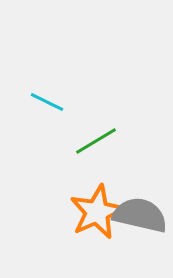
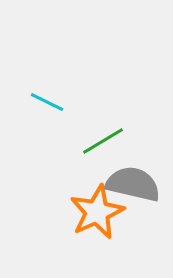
green line: moved 7 px right
gray semicircle: moved 7 px left, 31 px up
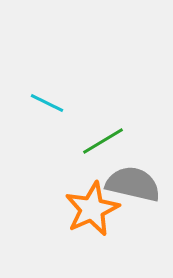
cyan line: moved 1 px down
orange star: moved 5 px left, 3 px up
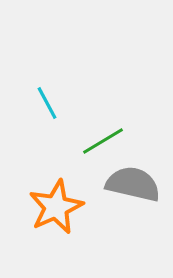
cyan line: rotated 36 degrees clockwise
orange star: moved 36 px left, 2 px up
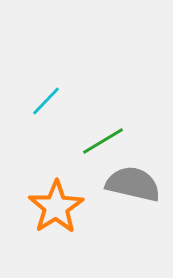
cyan line: moved 1 px left, 2 px up; rotated 72 degrees clockwise
orange star: rotated 8 degrees counterclockwise
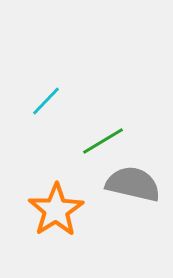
orange star: moved 3 px down
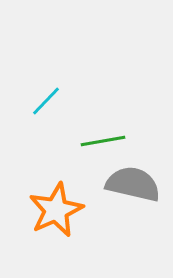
green line: rotated 21 degrees clockwise
orange star: rotated 8 degrees clockwise
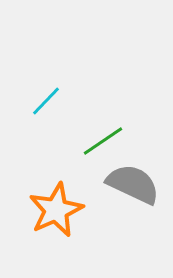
green line: rotated 24 degrees counterclockwise
gray semicircle: rotated 12 degrees clockwise
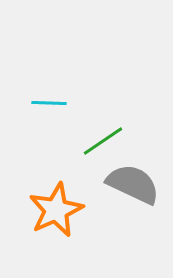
cyan line: moved 3 px right, 2 px down; rotated 48 degrees clockwise
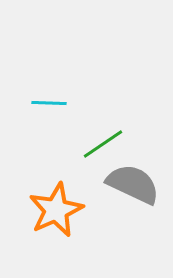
green line: moved 3 px down
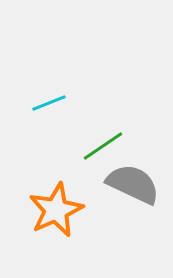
cyan line: rotated 24 degrees counterclockwise
green line: moved 2 px down
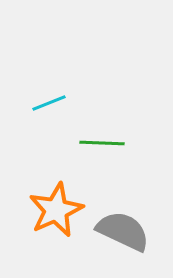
green line: moved 1 px left, 3 px up; rotated 36 degrees clockwise
gray semicircle: moved 10 px left, 47 px down
